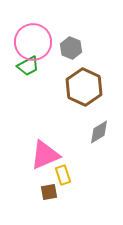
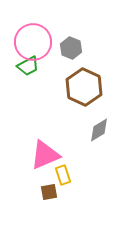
gray diamond: moved 2 px up
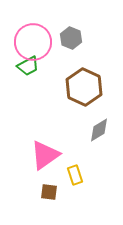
gray hexagon: moved 10 px up
pink triangle: rotated 12 degrees counterclockwise
yellow rectangle: moved 12 px right
brown square: rotated 18 degrees clockwise
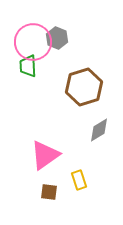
gray hexagon: moved 14 px left
green trapezoid: rotated 115 degrees clockwise
brown hexagon: rotated 18 degrees clockwise
yellow rectangle: moved 4 px right, 5 px down
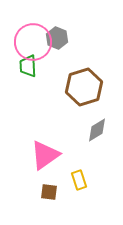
gray diamond: moved 2 px left
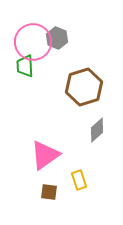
green trapezoid: moved 3 px left
gray diamond: rotated 10 degrees counterclockwise
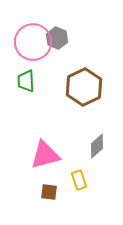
green trapezoid: moved 1 px right, 15 px down
brown hexagon: rotated 9 degrees counterclockwise
gray diamond: moved 16 px down
pink triangle: rotated 20 degrees clockwise
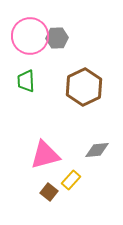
gray hexagon: rotated 25 degrees counterclockwise
pink circle: moved 3 px left, 6 px up
gray diamond: moved 4 px down; rotated 35 degrees clockwise
yellow rectangle: moved 8 px left; rotated 60 degrees clockwise
brown square: rotated 30 degrees clockwise
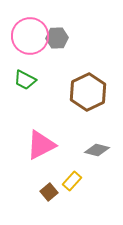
green trapezoid: moved 1 px left, 1 px up; rotated 60 degrees counterclockwise
brown hexagon: moved 4 px right, 5 px down
gray diamond: rotated 20 degrees clockwise
pink triangle: moved 4 px left, 10 px up; rotated 12 degrees counterclockwise
yellow rectangle: moved 1 px right, 1 px down
brown square: rotated 12 degrees clockwise
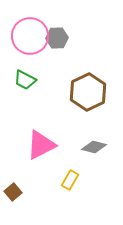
gray diamond: moved 3 px left, 3 px up
yellow rectangle: moved 2 px left, 1 px up; rotated 12 degrees counterclockwise
brown square: moved 36 px left
